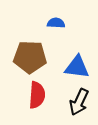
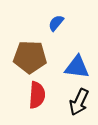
blue semicircle: rotated 54 degrees counterclockwise
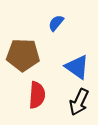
brown pentagon: moved 7 px left, 2 px up
blue triangle: rotated 28 degrees clockwise
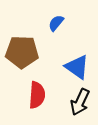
brown pentagon: moved 1 px left, 3 px up
black arrow: moved 1 px right
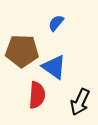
brown pentagon: moved 1 px up
blue triangle: moved 23 px left
